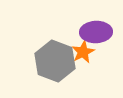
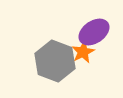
purple ellipse: moved 2 px left; rotated 32 degrees counterclockwise
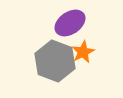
purple ellipse: moved 24 px left, 9 px up
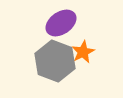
purple ellipse: moved 9 px left
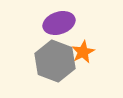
purple ellipse: moved 2 px left; rotated 16 degrees clockwise
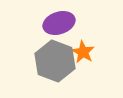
orange star: rotated 15 degrees counterclockwise
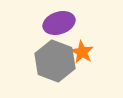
orange star: moved 1 px left
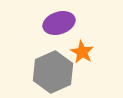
gray hexagon: moved 2 px left, 11 px down; rotated 15 degrees clockwise
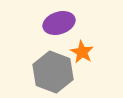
gray hexagon: rotated 15 degrees counterclockwise
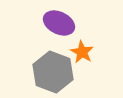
purple ellipse: rotated 44 degrees clockwise
